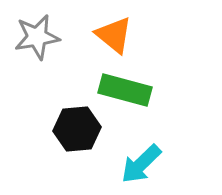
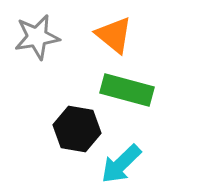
green rectangle: moved 2 px right
black hexagon: rotated 15 degrees clockwise
cyan arrow: moved 20 px left
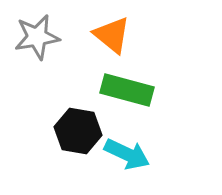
orange triangle: moved 2 px left
black hexagon: moved 1 px right, 2 px down
cyan arrow: moved 6 px right, 10 px up; rotated 111 degrees counterclockwise
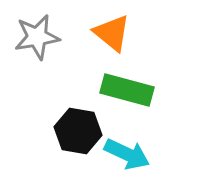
orange triangle: moved 2 px up
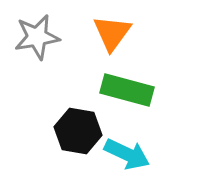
orange triangle: rotated 27 degrees clockwise
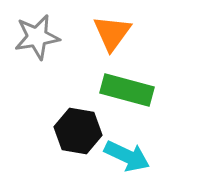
cyan arrow: moved 2 px down
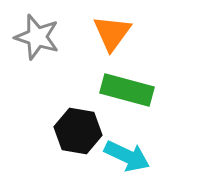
gray star: rotated 27 degrees clockwise
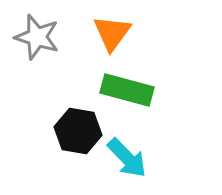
cyan arrow: moved 2 px down; rotated 21 degrees clockwise
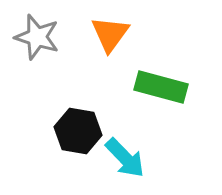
orange triangle: moved 2 px left, 1 px down
green rectangle: moved 34 px right, 3 px up
cyan arrow: moved 2 px left
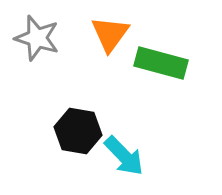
gray star: moved 1 px down
green rectangle: moved 24 px up
cyan arrow: moved 1 px left, 2 px up
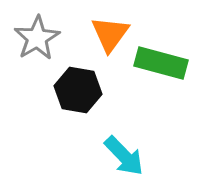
gray star: rotated 24 degrees clockwise
black hexagon: moved 41 px up
